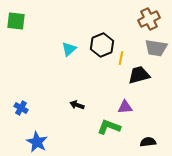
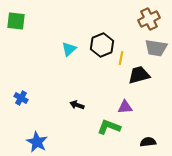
blue cross: moved 10 px up
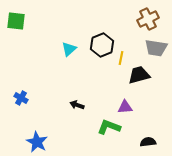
brown cross: moved 1 px left
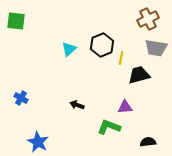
blue star: moved 1 px right
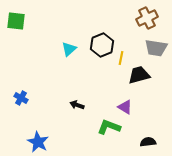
brown cross: moved 1 px left, 1 px up
purple triangle: rotated 35 degrees clockwise
